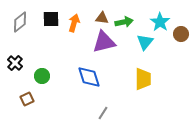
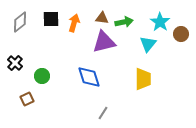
cyan triangle: moved 3 px right, 2 px down
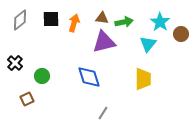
gray diamond: moved 2 px up
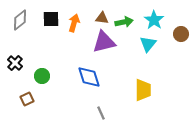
cyan star: moved 6 px left, 2 px up
yellow trapezoid: moved 11 px down
gray line: moved 2 px left; rotated 56 degrees counterclockwise
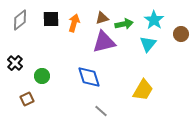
brown triangle: rotated 24 degrees counterclockwise
green arrow: moved 2 px down
yellow trapezoid: rotated 30 degrees clockwise
gray line: moved 2 px up; rotated 24 degrees counterclockwise
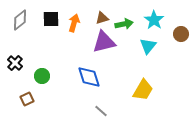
cyan triangle: moved 2 px down
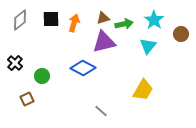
brown triangle: moved 1 px right
blue diamond: moved 6 px left, 9 px up; rotated 45 degrees counterclockwise
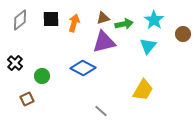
brown circle: moved 2 px right
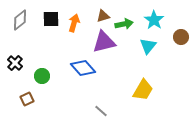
brown triangle: moved 2 px up
brown circle: moved 2 px left, 3 px down
blue diamond: rotated 20 degrees clockwise
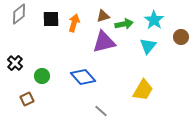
gray diamond: moved 1 px left, 6 px up
blue diamond: moved 9 px down
